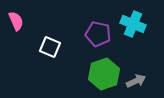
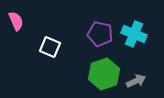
cyan cross: moved 1 px right, 10 px down
purple pentagon: moved 2 px right
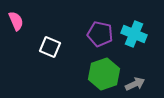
gray arrow: moved 1 px left, 3 px down
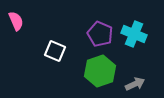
purple pentagon: rotated 10 degrees clockwise
white square: moved 5 px right, 4 px down
green hexagon: moved 4 px left, 3 px up
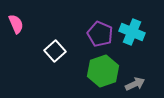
pink semicircle: moved 3 px down
cyan cross: moved 2 px left, 2 px up
white square: rotated 25 degrees clockwise
green hexagon: moved 3 px right
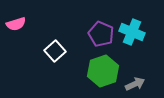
pink semicircle: rotated 96 degrees clockwise
purple pentagon: moved 1 px right
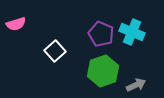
gray arrow: moved 1 px right, 1 px down
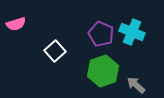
gray arrow: rotated 114 degrees counterclockwise
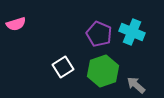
purple pentagon: moved 2 px left
white square: moved 8 px right, 16 px down; rotated 10 degrees clockwise
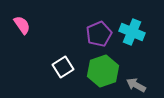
pink semicircle: moved 6 px right, 1 px down; rotated 108 degrees counterclockwise
purple pentagon: rotated 25 degrees clockwise
gray arrow: rotated 12 degrees counterclockwise
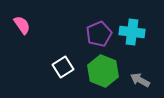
cyan cross: rotated 15 degrees counterclockwise
green hexagon: rotated 20 degrees counterclockwise
gray arrow: moved 4 px right, 5 px up
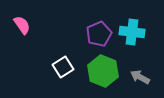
gray arrow: moved 3 px up
